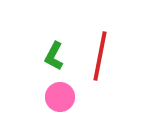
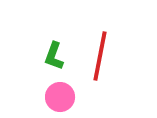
green L-shape: rotated 8 degrees counterclockwise
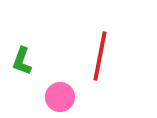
green L-shape: moved 32 px left, 5 px down
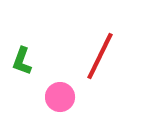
red line: rotated 15 degrees clockwise
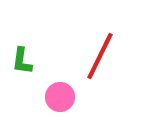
green L-shape: rotated 12 degrees counterclockwise
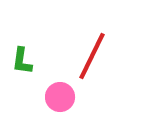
red line: moved 8 px left
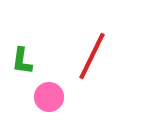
pink circle: moved 11 px left
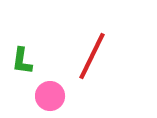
pink circle: moved 1 px right, 1 px up
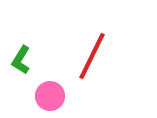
green L-shape: moved 1 px left, 1 px up; rotated 24 degrees clockwise
